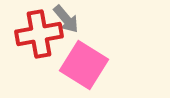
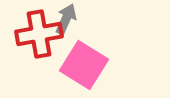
gray arrow: rotated 116 degrees counterclockwise
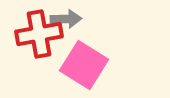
gray arrow: rotated 64 degrees clockwise
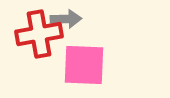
pink square: rotated 30 degrees counterclockwise
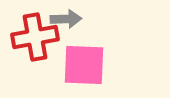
red cross: moved 4 px left, 3 px down
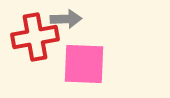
pink square: moved 1 px up
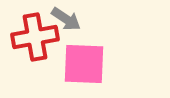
gray arrow: rotated 36 degrees clockwise
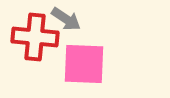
red cross: rotated 15 degrees clockwise
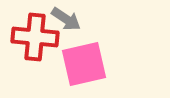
pink square: rotated 15 degrees counterclockwise
